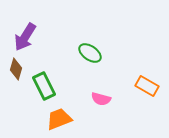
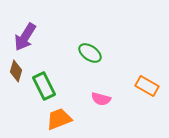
brown diamond: moved 2 px down
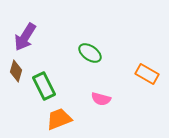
orange rectangle: moved 12 px up
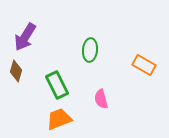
green ellipse: moved 3 px up; rotated 60 degrees clockwise
orange rectangle: moved 3 px left, 9 px up
green rectangle: moved 13 px right, 1 px up
pink semicircle: rotated 60 degrees clockwise
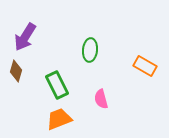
orange rectangle: moved 1 px right, 1 px down
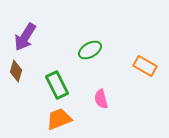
green ellipse: rotated 55 degrees clockwise
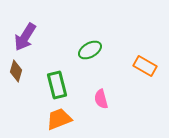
green rectangle: rotated 12 degrees clockwise
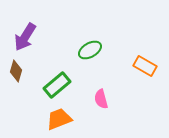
green rectangle: rotated 64 degrees clockwise
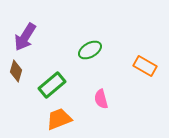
green rectangle: moved 5 px left
